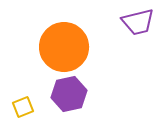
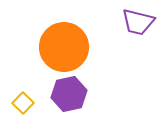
purple trapezoid: rotated 28 degrees clockwise
yellow square: moved 4 px up; rotated 25 degrees counterclockwise
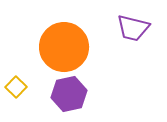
purple trapezoid: moved 5 px left, 6 px down
yellow square: moved 7 px left, 16 px up
